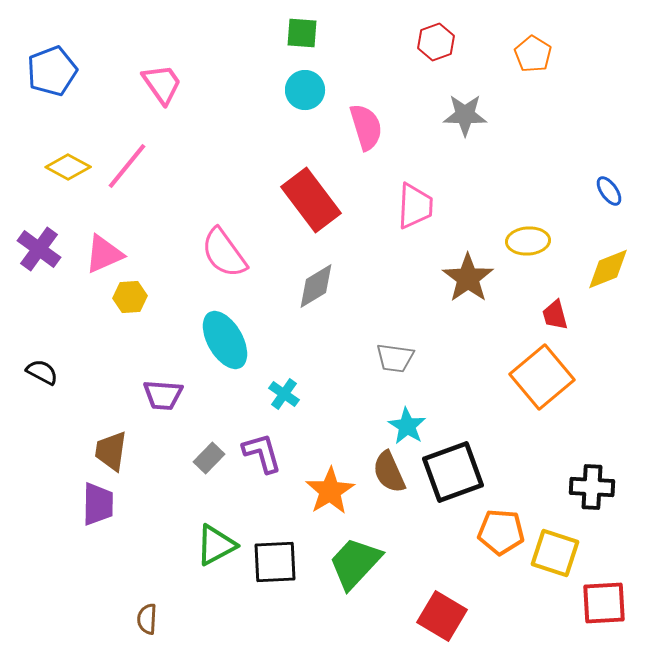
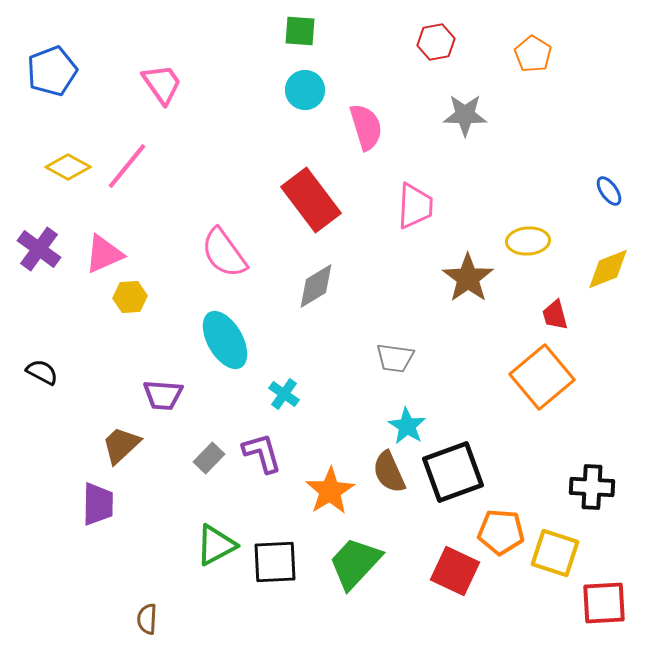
green square at (302, 33): moved 2 px left, 2 px up
red hexagon at (436, 42): rotated 9 degrees clockwise
brown trapezoid at (111, 451): moved 10 px right, 6 px up; rotated 39 degrees clockwise
red square at (442, 616): moved 13 px right, 45 px up; rotated 6 degrees counterclockwise
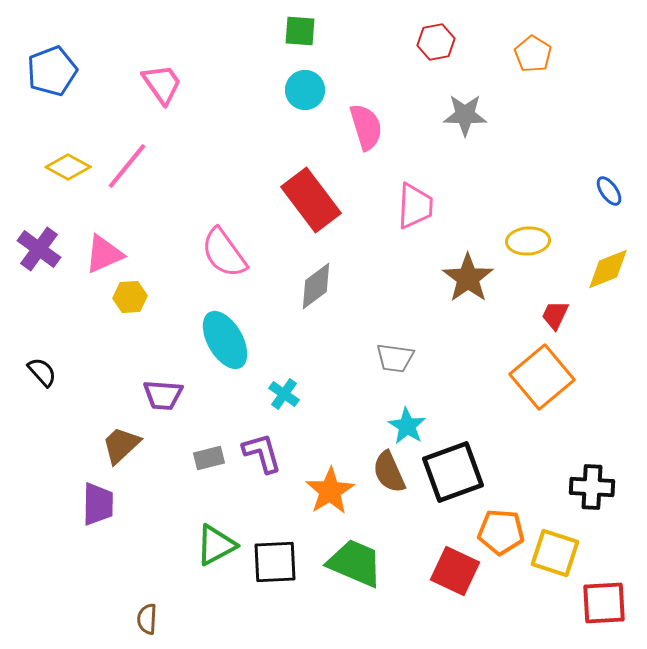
gray diamond at (316, 286): rotated 6 degrees counterclockwise
red trapezoid at (555, 315): rotated 40 degrees clockwise
black semicircle at (42, 372): rotated 20 degrees clockwise
gray rectangle at (209, 458): rotated 32 degrees clockwise
green trapezoid at (355, 563): rotated 70 degrees clockwise
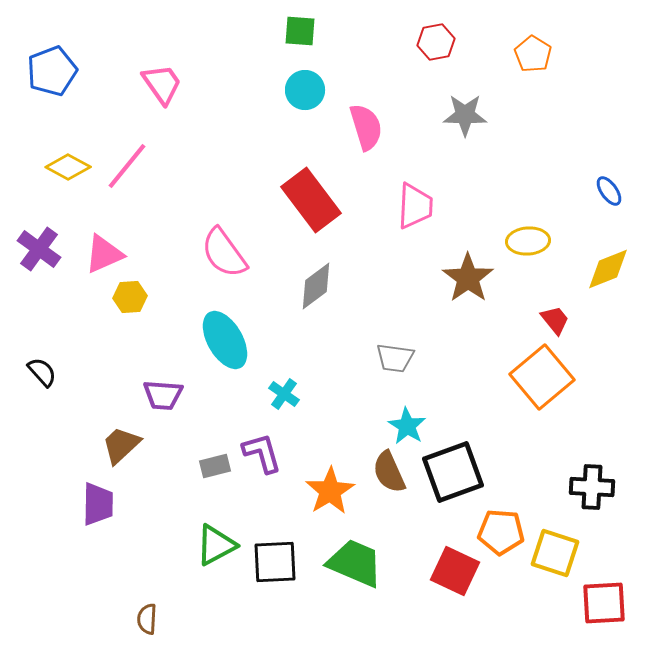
red trapezoid at (555, 315): moved 5 px down; rotated 116 degrees clockwise
gray rectangle at (209, 458): moved 6 px right, 8 px down
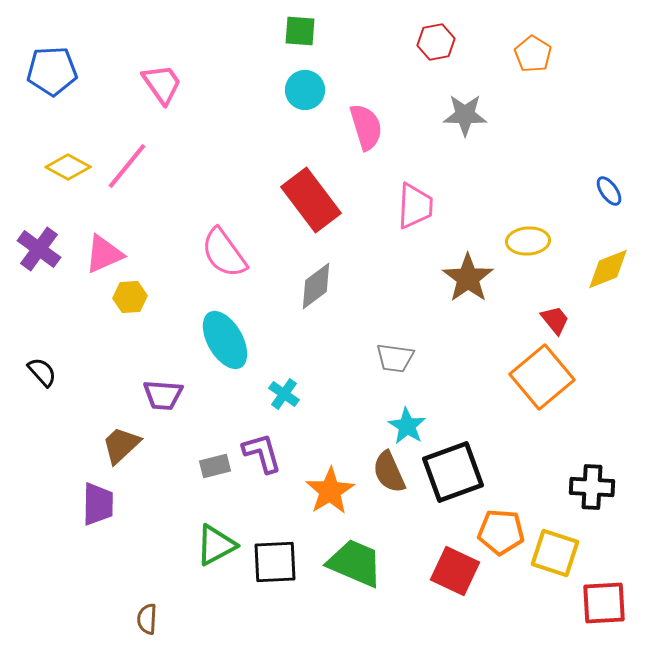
blue pentagon at (52, 71): rotated 18 degrees clockwise
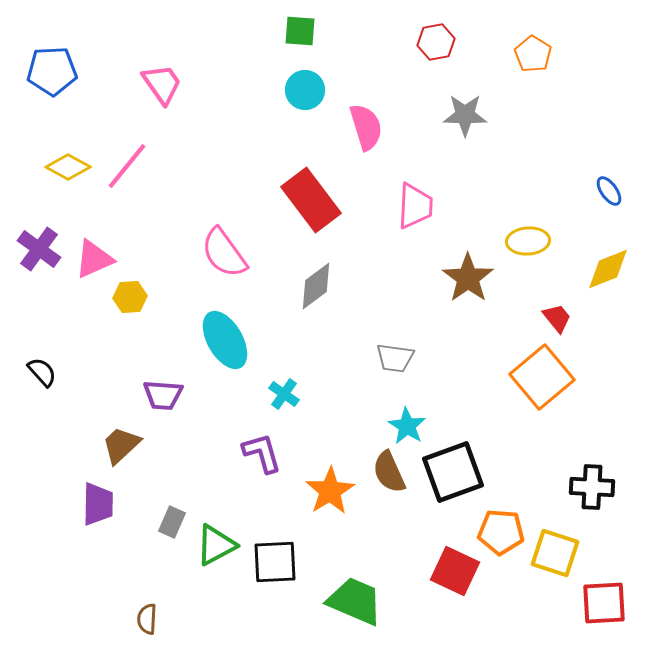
pink triangle at (104, 254): moved 10 px left, 5 px down
red trapezoid at (555, 320): moved 2 px right, 2 px up
gray rectangle at (215, 466): moved 43 px left, 56 px down; rotated 52 degrees counterclockwise
green trapezoid at (355, 563): moved 38 px down
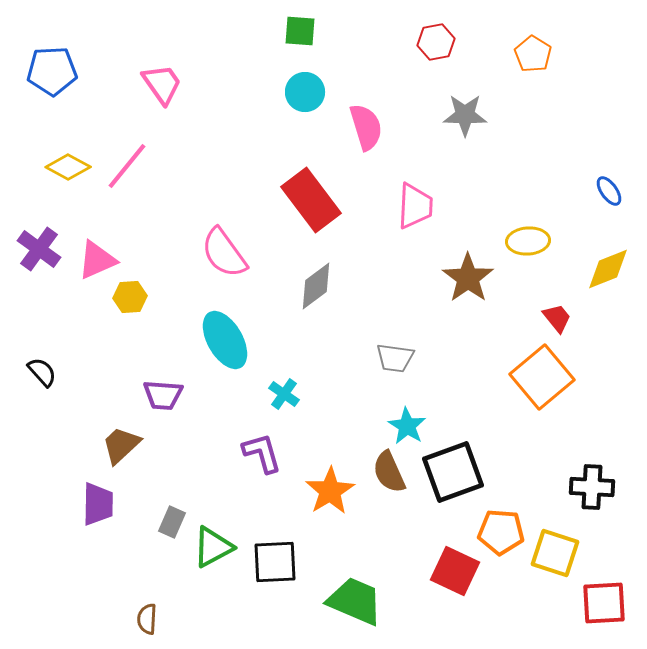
cyan circle at (305, 90): moved 2 px down
pink triangle at (94, 259): moved 3 px right, 1 px down
green triangle at (216, 545): moved 3 px left, 2 px down
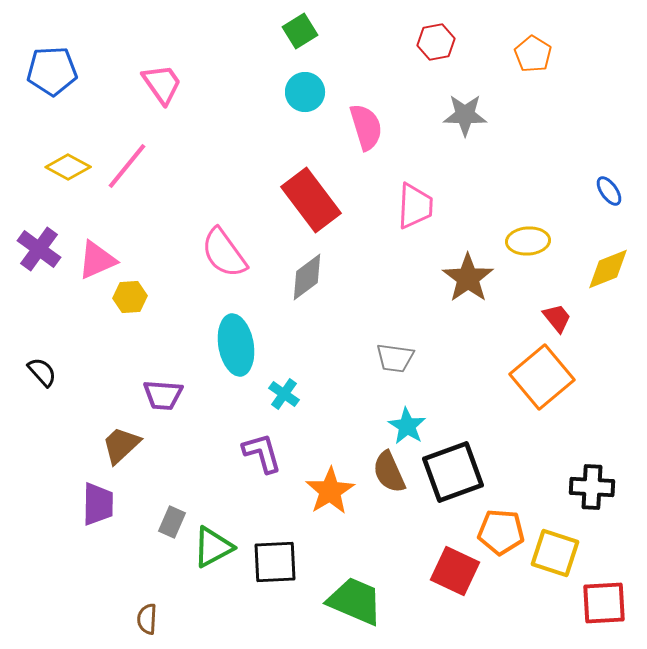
green square at (300, 31): rotated 36 degrees counterclockwise
gray diamond at (316, 286): moved 9 px left, 9 px up
cyan ellipse at (225, 340): moved 11 px right, 5 px down; rotated 20 degrees clockwise
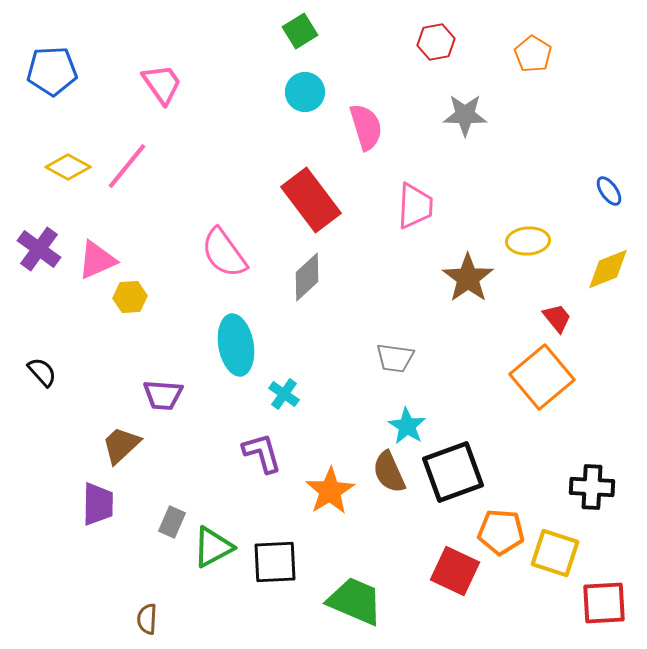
gray diamond at (307, 277): rotated 6 degrees counterclockwise
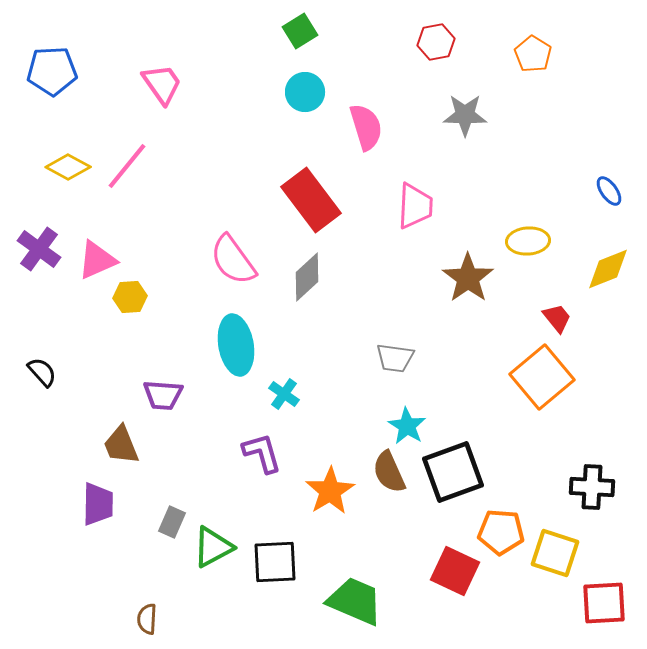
pink semicircle at (224, 253): moved 9 px right, 7 px down
brown trapezoid at (121, 445): rotated 69 degrees counterclockwise
